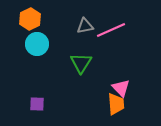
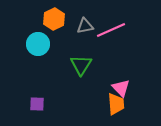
orange hexagon: moved 24 px right
cyan circle: moved 1 px right
green triangle: moved 2 px down
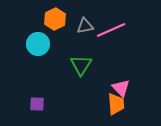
orange hexagon: moved 1 px right
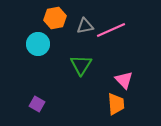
orange hexagon: moved 1 px up; rotated 15 degrees clockwise
pink triangle: moved 3 px right, 8 px up
purple square: rotated 28 degrees clockwise
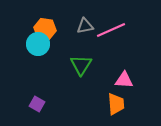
orange hexagon: moved 10 px left, 11 px down; rotated 20 degrees clockwise
pink triangle: rotated 42 degrees counterclockwise
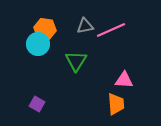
green triangle: moved 5 px left, 4 px up
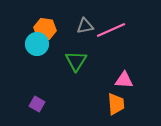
cyan circle: moved 1 px left
